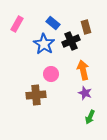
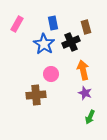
blue rectangle: rotated 40 degrees clockwise
black cross: moved 1 px down
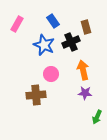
blue rectangle: moved 2 px up; rotated 24 degrees counterclockwise
blue star: moved 1 px down; rotated 10 degrees counterclockwise
purple star: rotated 16 degrees counterclockwise
green arrow: moved 7 px right
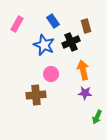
brown rectangle: moved 1 px up
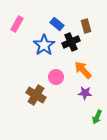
blue rectangle: moved 4 px right, 3 px down; rotated 16 degrees counterclockwise
blue star: rotated 15 degrees clockwise
orange arrow: rotated 30 degrees counterclockwise
pink circle: moved 5 px right, 3 px down
brown cross: rotated 36 degrees clockwise
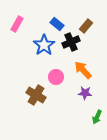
brown rectangle: rotated 56 degrees clockwise
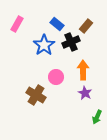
orange arrow: rotated 42 degrees clockwise
purple star: rotated 24 degrees clockwise
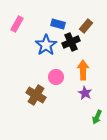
blue rectangle: moved 1 px right; rotated 24 degrees counterclockwise
blue star: moved 2 px right
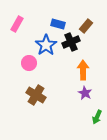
pink circle: moved 27 px left, 14 px up
